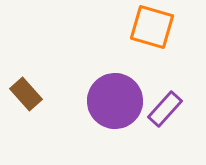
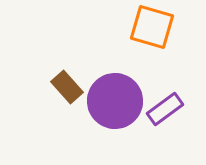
brown rectangle: moved 41 px right, 7 px up
purple rectangle: rotated 12 degrees clockwise
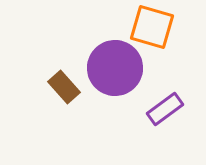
brown rectangle: moved 3 px left
purple circle: moved 33 px up
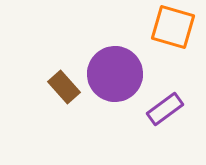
orange square: moved 21 px right
purple circle: moved 6 px down
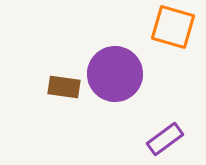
brown rectangle: rotated 40 degrees counterclockwise
purple rectangle: moved 30 px down
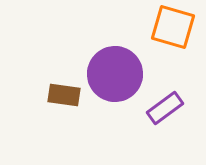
brown rectangle: moved 8 px down
purple rectangle: moved 31 px up
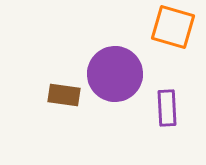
purple rectangle: moved 2 px right; rotated 57 degrees counterclockwise
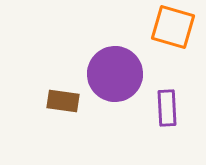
brown rectangle: moved 1 px left, 6 px down
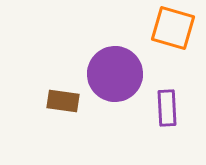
orange square: moved 1 px down
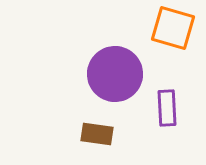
brown rectangle: moved 34 px right, 33 px down
